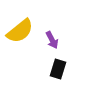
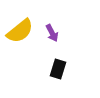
purple arrow: moved 7 px up
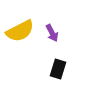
yellow semicircle: rotated 12 degrees clockwise
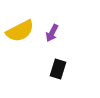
purple arrow: rotated 54 degrees clockwise
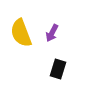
yellow semicircle: moved 1 px right, 2 px down; rotated 96 degrees clockwise
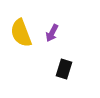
black rectangle: moved 6 px right
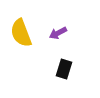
purple arrow: moved 6 px right; rotated 36 degrees clockwise
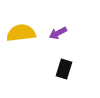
yellow semicircle: rotated 104 degrees clockwise
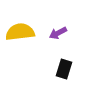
yellow semicircle: moved 1 px left, 1 px up
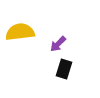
purple arrow: moved 11 px down; rotated 18 degrees counterclockwise
